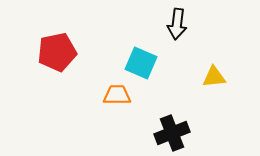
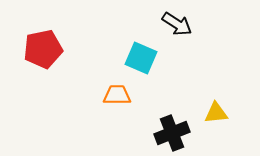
black arrow: rotated 64 degrees counterclockwise
red pentagon: moved 14 px left, 3 px up
cyan square: moved 5 px up
yellow triangle: moved 2 px right, 36 px down
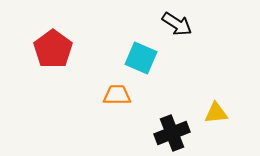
red pentagon: moved 10 px right; rotated 24 degrees counterclockwise
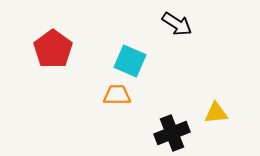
cyan square: moved 11 px left, 3 px down
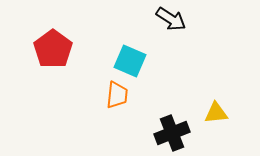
black arrow: moved 6 px left, 5 px up
orange trapezoid: rotated 96 degrees clockwise
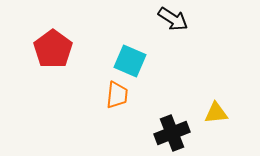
black arrow: moved 2 px right
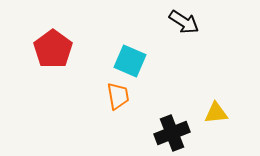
black arrow: moved 11 px right, 3 px down
orange trapezoid: moved 1 px right, 1 px down; rotated 16 degrees counterclockwise
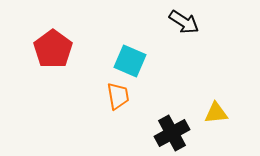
black cross: rotated 8 degrees counterclockwise
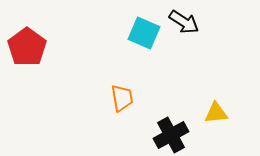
red pentagon: moved 26 px left, 2 px up
cyan square: moved 14 px right, 28 px up
orange trapezoid: moved 4 px right, 2 px down
black cross: moved 1 px left, 2 px down
